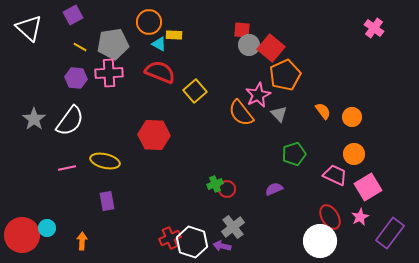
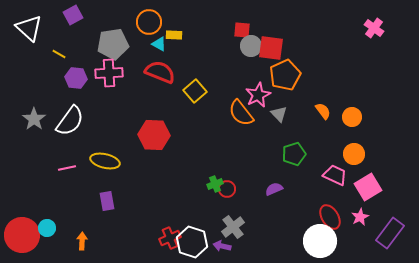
gray circle at (249, 45): moved 2 px right, 1 px down
yellow line at (80, 47): moved 21 px left, 7 px down
red square at (271, 48): rotated 32 degrees counterclockwise
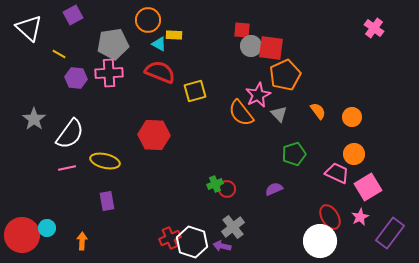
orange circle at (149, 22): moved 1 px left, 2 px up
yellow square at (195, 91): rotated 25 degrees clockwise
orange semicircle at (323, 111): moved 5 px left
white semicircle at (70, 121): moved 13 px down
pink trapezoid at (335, 175): moved 2 px right, 2 px up
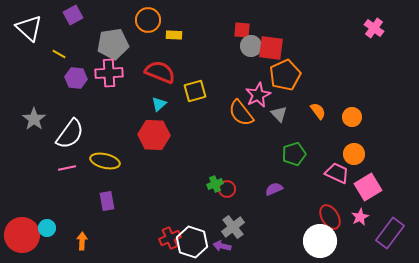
cyan triangle at (159, 44): moved 60 px down; rotated 49 degrees clockwise
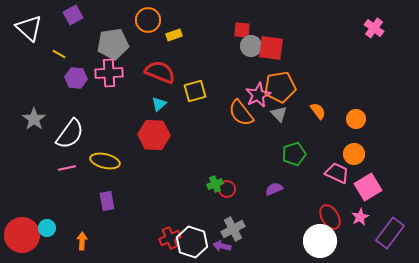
yellow rectangle at (174, 35): rotated 21 degrees counterclockwise
orange pentagon at (285, 75): moved 5 px left, 12 px down; rotated 16 degrees clockwise
orange circle at (352, 117): moved 4 px right, 2 px down
gray cross at (233, 227): moved 2 px down; rotated 10 degrees clockwise
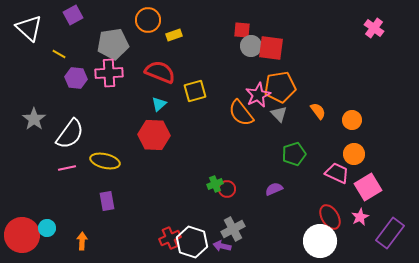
orange circle at (356, 119): moved 4 px left, 1 px down
